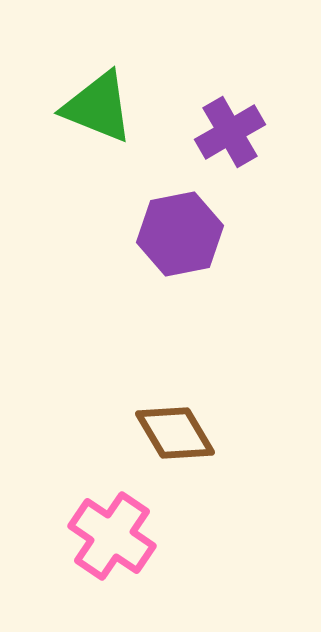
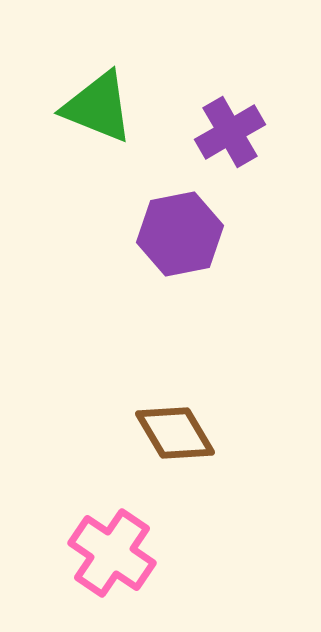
pink cross: moved 17 px down
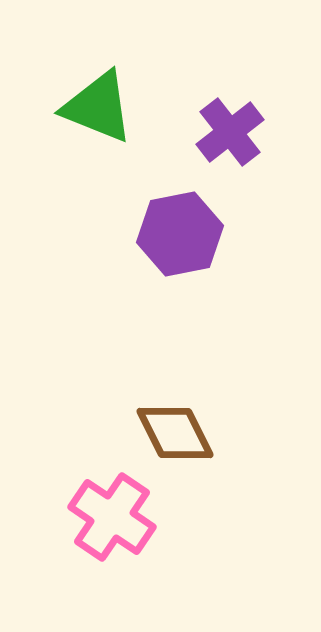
purple cross: rotated 8 degrees counterclockwise
brown diamond: rotated 4 degrees clockwise
pink cross: moved 36 px up
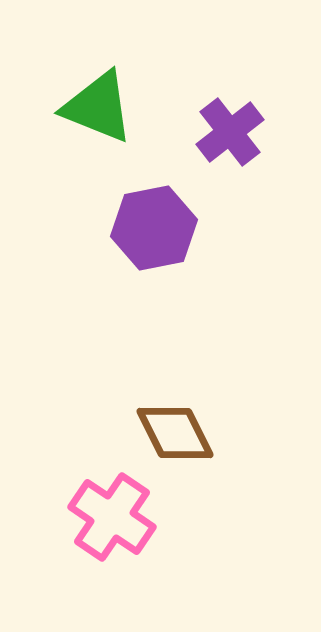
purple hexagon: moved 26 px left, 6 px up
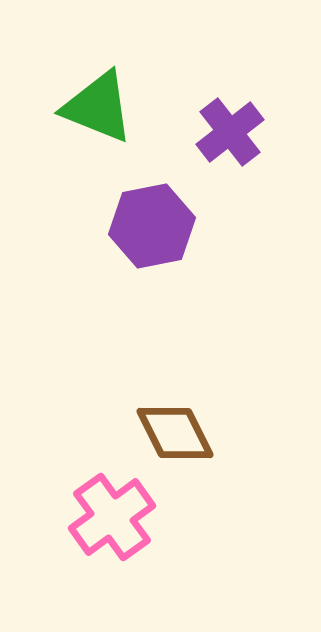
purple hexagon: moved 2 px left, 2 px up
pink cross: rotated 20 degrees clockwise
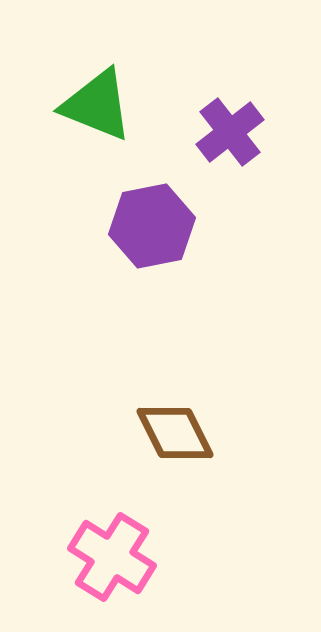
green triangle: moved 1 px left, 2 px up
pink cross: moved 40 px down; rotated 22 degrees counterclockwise
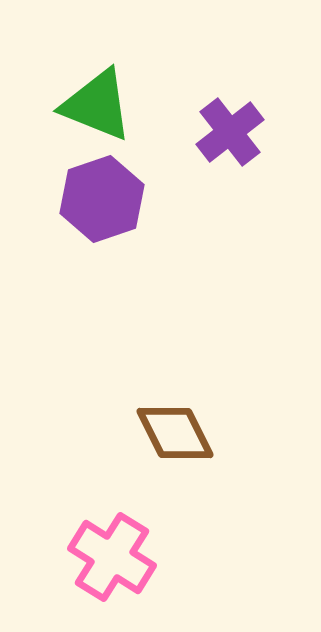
purple hexagon: moved 50 px left, 27 px up; rotated 8 degrees counterclockwise
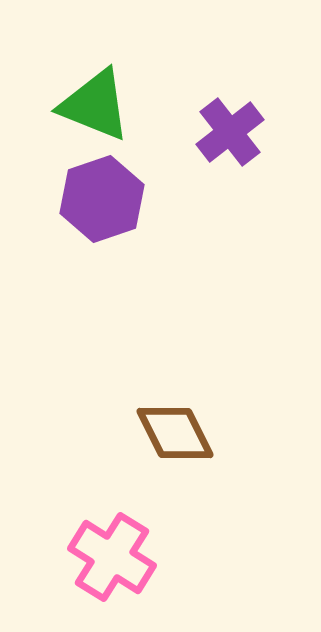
green triangle: moved 2 px left
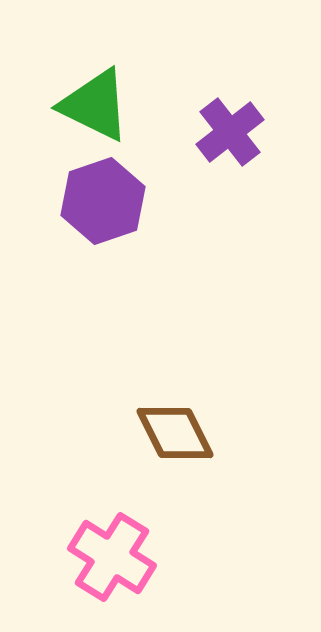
green triangle: rotated 4 degrees clockwise
purple hexagon: moved 1 px right, 2 px down
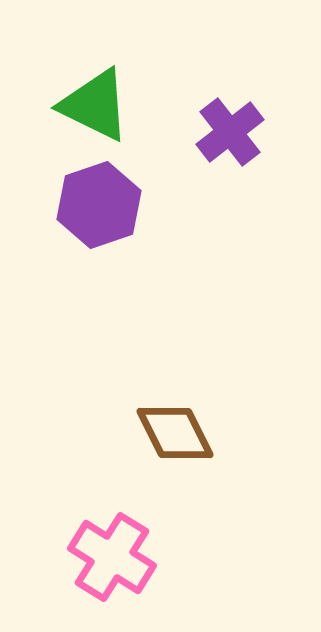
purple hexagon: moved 4 px left, 4 px down
